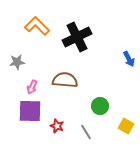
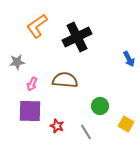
orange L-shape: rotated 80 degrees counterclockwise
pink arrow: moved 3 px up
yellow square: moved 2 px up
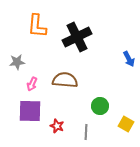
orange L-shape: rotated 50 degrees counterclockwise
gray line: rotated 35 degrees clockwise
